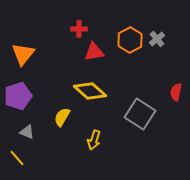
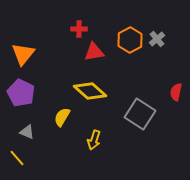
purple pentagon: moved 3 px right, 3 px up; rotated 28 degrees counterclockwise
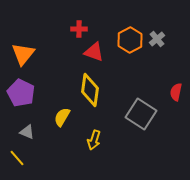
red triangle: rotated 30 degrees clockwise
yellow diamond: moved 1 px up; rotated 56 degrees clockwise
gray square: moved 1 px right
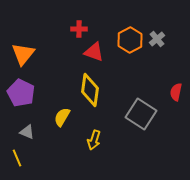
yellow line: rotated 18 degrees clockwise
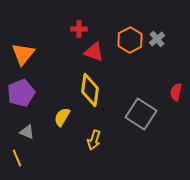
purple pentagon: rotated 24 degrees clockwise
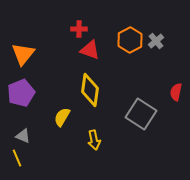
gray cross: moved 1 px left, 2 px down
red triangle: moved 4 px left, 2 px up
gray triangle: moved 4 px left, 4 px down
yellow arrow: rotated 30 degrees counterclockwise
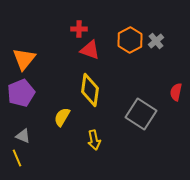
orange triangle: moved 1 px right, 5 px down
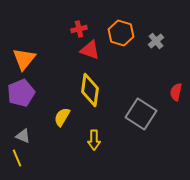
red cross: rotated 14 degrees counterclockwise
orange hexagon: moved 9 px left, 7 px up; rotated 15 degrees counterclockwise
yellow arrow: rotated 12 degrees clockwise
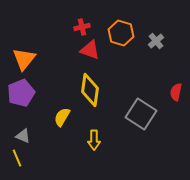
red cross: moved 3 px right, 2 px up
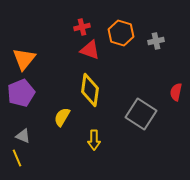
gray cross: rotated 28 degrees clockwise
